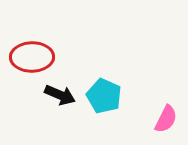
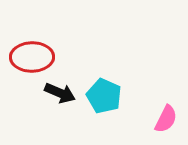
black arrow: moved 2 px up
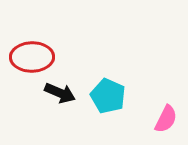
cyan pentagon: moved 4 px right
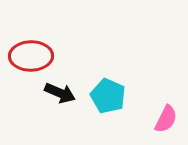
red ellipse: moved 1 px left, 1 px up
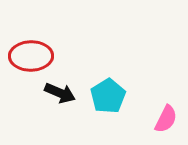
cyan pentagon: rotated 16 degrees clockwise
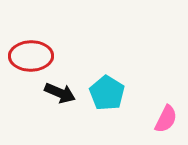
cyan pentagon: moved 1 px left, 3 px up; rotated 8 degrees counterclockwise
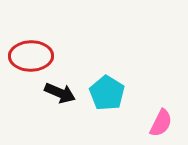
pink semicircle: moved 5 px left, 4 px down
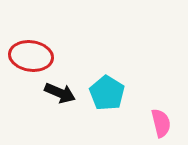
red ellipse: rotated 9 degrees clockwise
pink semicircle: rotated 40 degrees counterclockwise
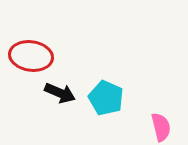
cyan pentagon: moved 1 px left, 5 px down; rotated 8 degrees counterclockwise
pink semicircle: moved 4 px down
